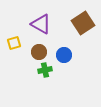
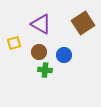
green cross: rotated 16 degrees clockwise
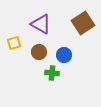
green cross: moved 7 px right, 3 px down
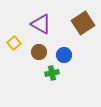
yellow square: rotated 24 degrees counterclockwise
green cross: rotated 16 degrees counterclockwise
